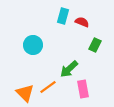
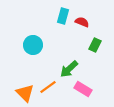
pink rectangle: rotated 48 degrees counterclockwise
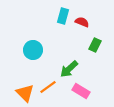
cyan circle: moved 5 px down
pink rectangle: moved 2 px left, 2 px down
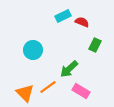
cyan rectangle: rotated 49 degrees clockwise
